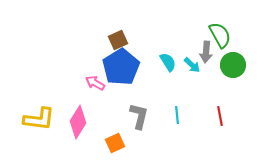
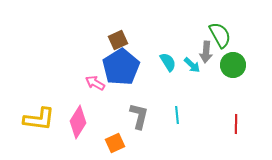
red line: moved 16 px right, 8 px down; rotated 12 degrees clockwise
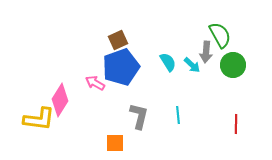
blue pentagon: rotated 12 degrees clockwise
cyan line: moved 1 px right
pink diamond: moved 18 px left, 22 px up
orange square: rotated 24 degrees clockwise
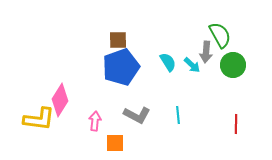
brown square: rotated 24 degrees clockwise
pink arrow: moved 38 px down; rotated 66 degrees clockwise
gray L-shape: moved 2 px left, 1 px up; rotated 104 degrees clockwise
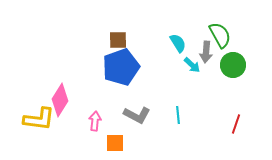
cyan semicircle: moved 10 px right, 19 px up
red line: rotated 18 degrees clockwise
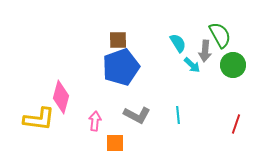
gray arrow: moved 1 px left, 1 px up
pink diamond: moved 1 px right, 3 px up; rotated 16 degrees counterclockwise
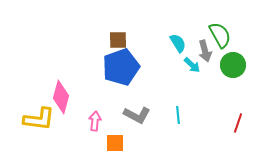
gray arrow: rotated 20 degrees counterclockwise
red line: moved 2 px right, 1 px up
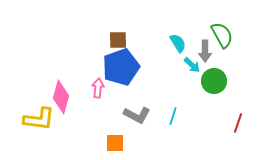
green semicircle: moved 2 px right
gray arrow: rotated 15 degrees clockwise
green circle: moved 19 px left, 16 px down
cyan line: moved 5 px left, 1 px down; rotated 24 degrees clockwise
pink arrow: moved 3 px right, 33 px up
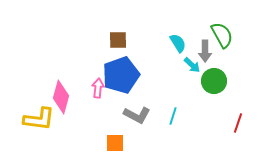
blue pentagon: moved 8 px down
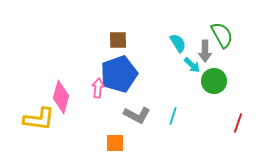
blue pentagon: moved 2 px left, 1 px up
